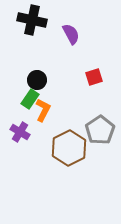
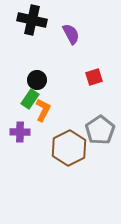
purple cross: rotated 30 degrees counterclockwise
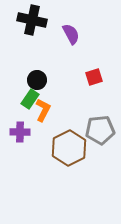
gray pentagon: rotated 28 degrees clockwise
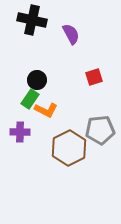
orange L-shape: moved 3 px right; rotated 90 degrees clockwise
